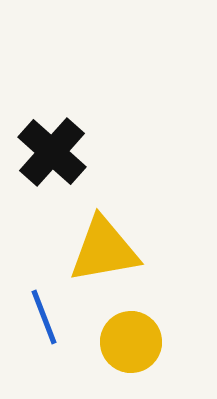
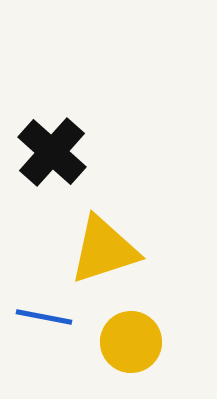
yellow triangle: rotated 8 degrees counterclockwise
blue line: rotated 58 degrees counterclockwise
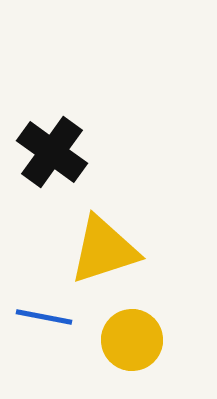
black cross: rotated 6 degrees counterclockwise
yellow circle: moved 1 px right, 2 px up
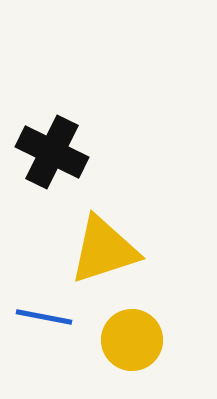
black cross: rotated 10 degrees counterclockwise
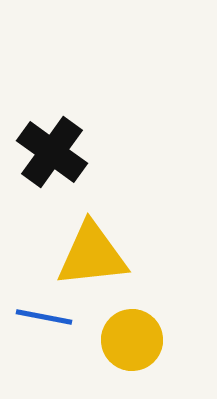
black cross: rotated 10 degrees clockwise
yellow triangle: moved 12 px left, 5 px down; rotated 12 degrees clockwise
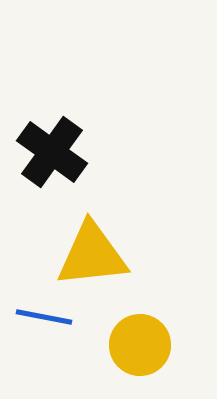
yellow circle: moved 8 px right, 5 px down
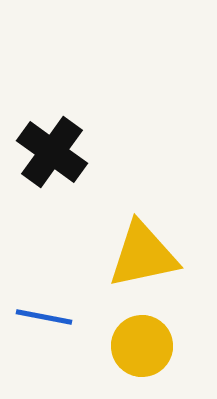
yellow triangle: moved 51 px right; rotated 6 degrees counterclockwise
yellow circle: moved 2 px right, 1 px down
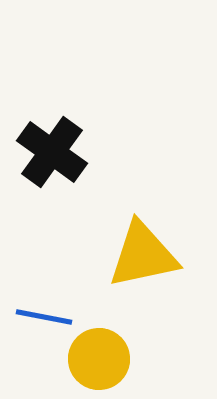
yellow circle: moved 43 px left, 13 px down
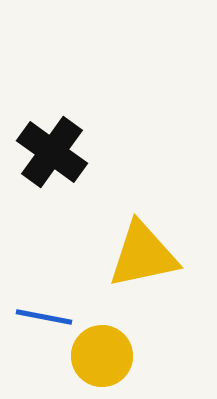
yellow circle: moved 3 px right, 3 px up
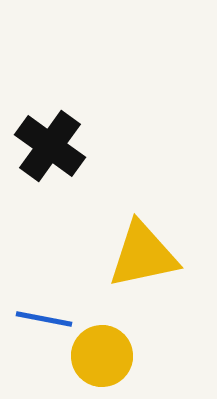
black cross: moved 2 px left, 6 px up
blue line: moved 2 px down
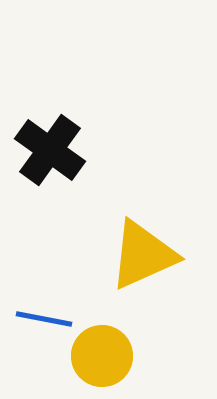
black cross: moved 4 px down
yellow triangle: rotated 12 degrees counterclockwise
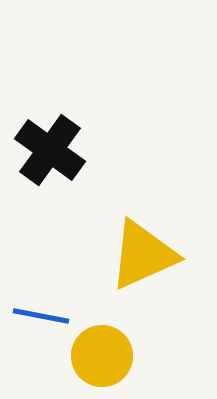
blue line: moved 3 px left, 3 px up
